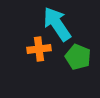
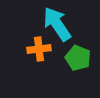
green pentagon: moved 1 px down
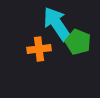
green pentagon: moved 16 px up
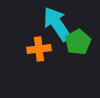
green pentagon: rotated 20 degrees clockwise
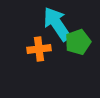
green pentagon: rotated 10 degrees clockwise
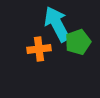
cyan arrow: rotated 6 degrees clockwise
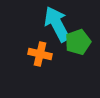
orange cross: moved 1 px right, 5 px down; rotated 20 degrees clockwise
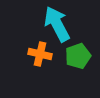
green pentagon: moved 14 px down
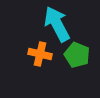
green pentagon: moved 1 px left, 1 px up; rotated 30 degrees counterclockwise
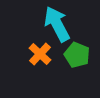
orange cross: rotated 30 degrees clockwise
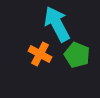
orange cross: rotated 15 degrees counterclockwise
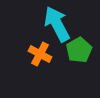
green pentagon: moved 2 px right, 5 px up; rotated 20 degrees clockwise
